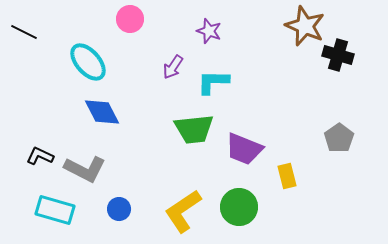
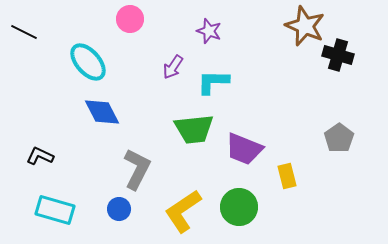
gray L-shape: moved 52 px right; rotated 90 degrees counterclockwise
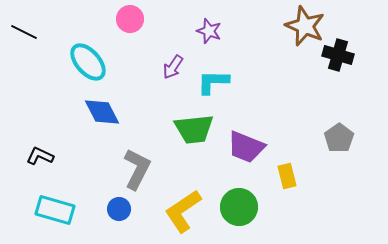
purple trapezoid: moved 2 px right, 2 px up
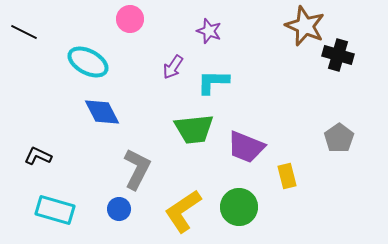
cyan ellipse: rotated 21 degrees counterclockwise
black L-shape: moved 2 px left
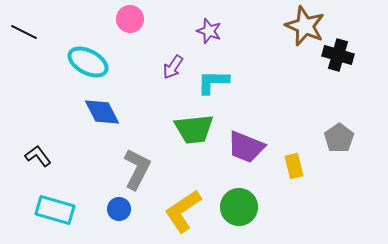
black L-shape: rotated 28 degrees clockwise
yellow rectangle: moved 7 px right, 10 px up
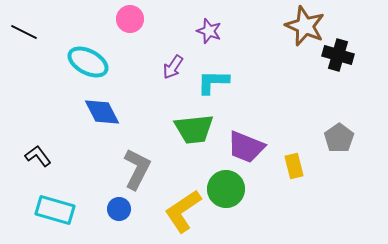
green circle: moved 13 px left, 18 px up
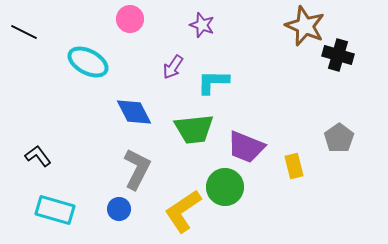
purple star: moved 7 px left, 6 px up
blue diamond: moved 32 px right
green circle: moved 1 px left, 2 px up
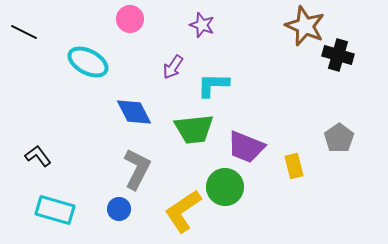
cyan L-shape: moved 3 px down
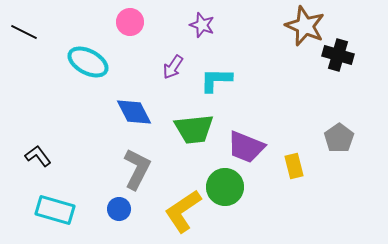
pink circle: moved 3 px down
cyan L-shape: moved 3 px right, 5 px up
